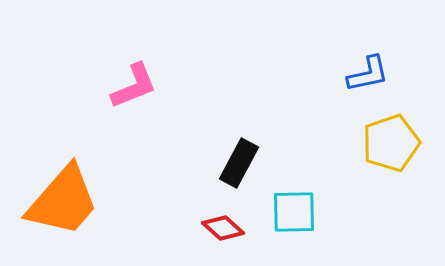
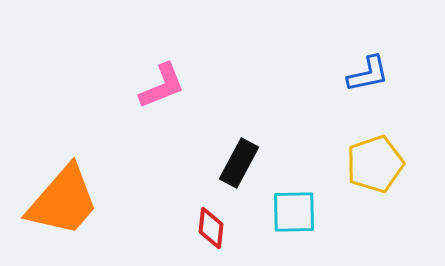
pink L-shape: moved 28 px right
yellow pentagon: moved 16 px left, 21 px down
red diamond: moved 12 px left; rotated 54 degrees clockwise
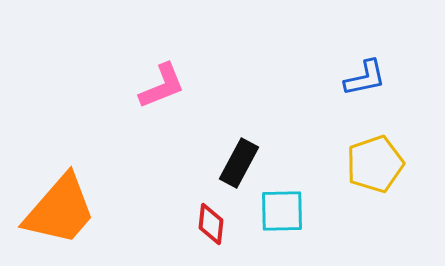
blue L-shape: moved 3 px left, 4 px down
orange trapezoid: moved 3 px left, 9 px down
cyan square: moved 12 px left, 1 px up
red diamond: moved 4 px up
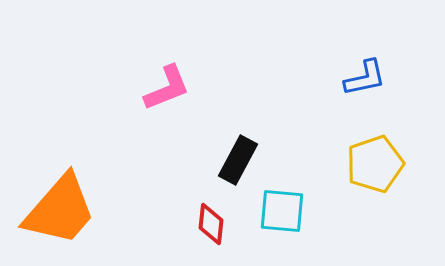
pink L-shape: moved 5 px right, 2 px down
black rectangle: moved 1 px left, 3 px up
cyan square: rotated 6 degrees clockwise
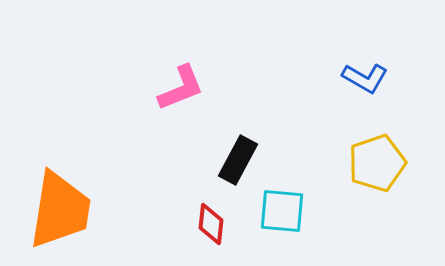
blue L-shape: rotated 42 degrees clockwise
pink L-shape: moved 14 px right
yellow pentagon: moved 2 px right, 1 px up
orange trapezoid: rotated 32 degrees counterclockwise
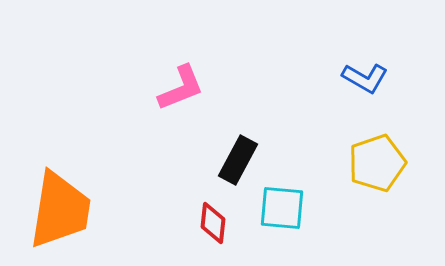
cyan square: moved 3 px up
red diamond: moved 2 px right, 1 px up
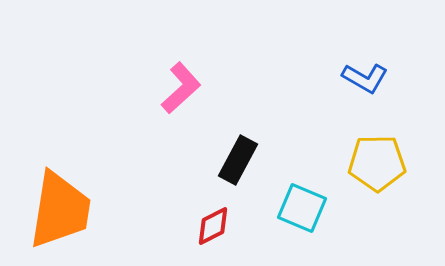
pink L-shape: rotated 20 degrees counterclockwise
yellow pentagon: rotated 18 degrees clockwise
cyan square: moved 20 px right; rotated 18 degrees clockwise
red diamond: moved 3 px down; rotated 57 degrees clockwise
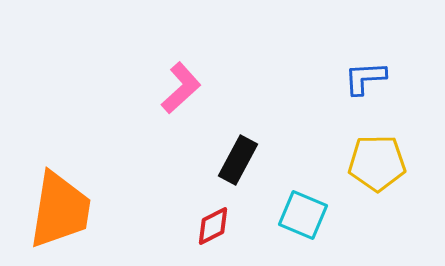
blue L-shape: rotated 147 degrees clockwise
cyan square: moved 1 px right, 7 px down
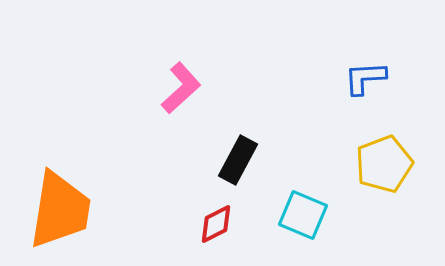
yellow pentagon: moved 7 px right, 1 px down; rotated 20 degrees counterclockwise
red diamond: moved 3 px right, 2 px up
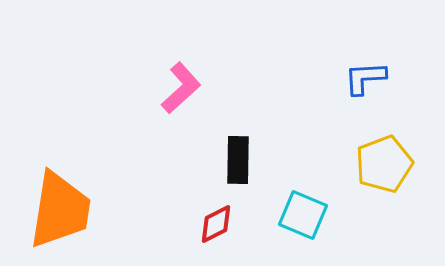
black rectangle: rotated 27 degrees counterclockwise
